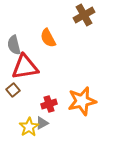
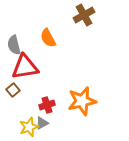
red cross: moved 2 px left, 1 px down
yellow star: rotated 12 degrees clockwise
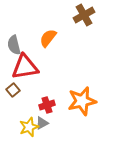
orange semicircle: rotated 66 degrees clockwise
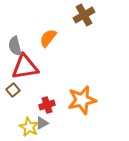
gray semicircle: moved 1 px right, 1 px down
orange star: moved 1 px up
yellow star: rotated 24 degrees counterclockwise
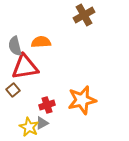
orange semicircle: moved 7 px left, 4 px down; rotated 48 degrees clockwise
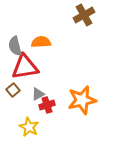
gray triangle: moved 4 px left, 29 px up
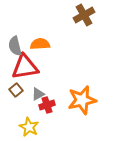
orange semicircle: moved 1 px left, 2 px down
brown square: moved 3 px right
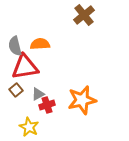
brown cross: rotated 10 degrees counterclockwise
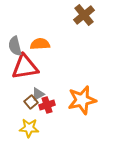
brown square: moved 15 px right, 12 px down
yellow star: moved 1 px down; rotated 24 degrees counterclockwise
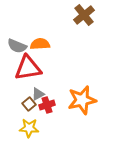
gray semicircle: moved 2 px right; rotated 54 degrees counterclockwise
red triangle: moved 3 px right, 1 px down
brown square: moved 2 px left, 2 px down
